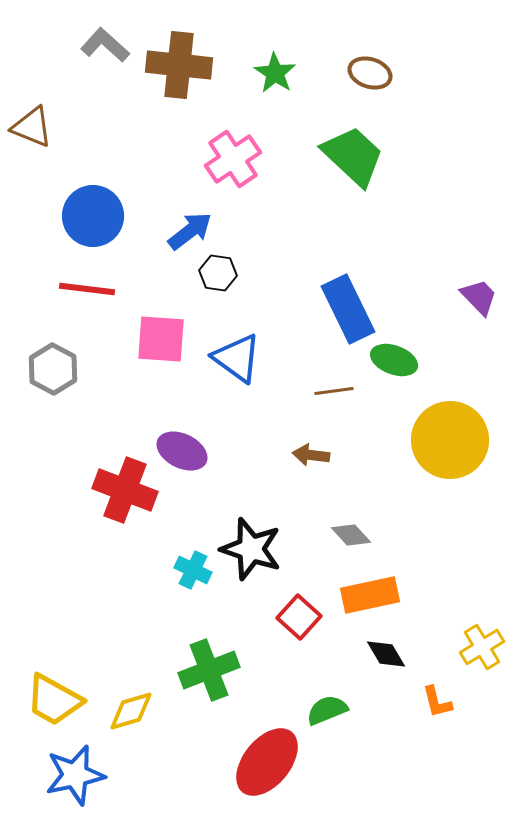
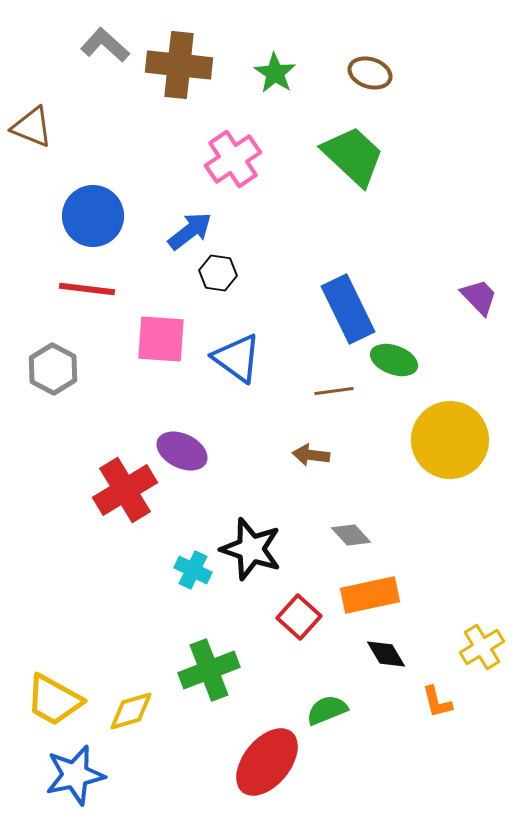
red cross: rotated 38 degrees clockwise
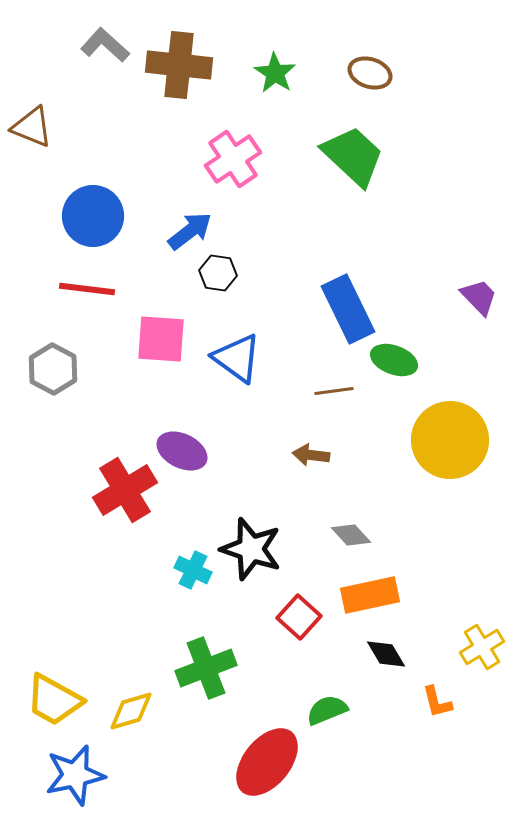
green cross: moved 3 px left, 2 px up
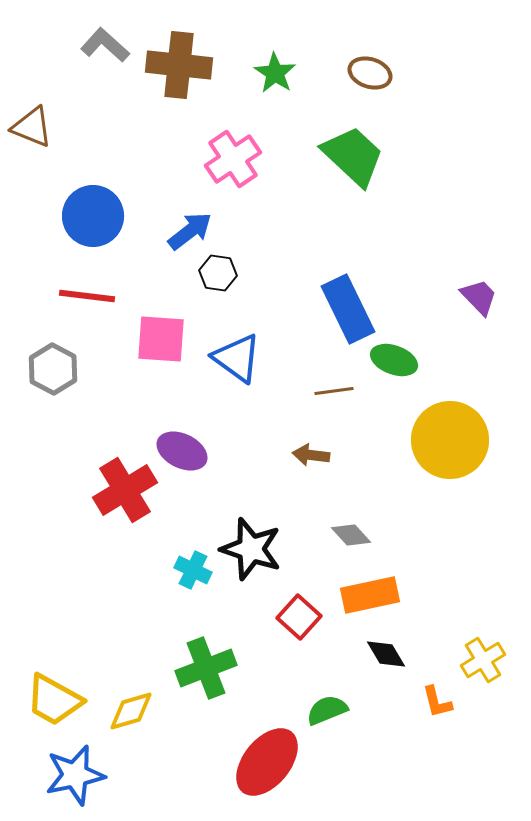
red line: moved 7 px down
yellow cross: moved 1 px right, 13 px down
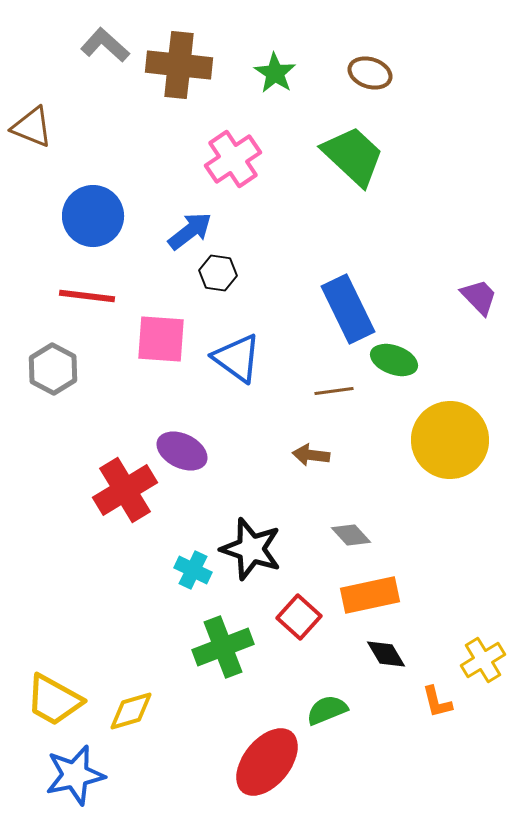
green cross: moved 17 px right, 21 px up
